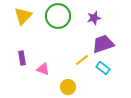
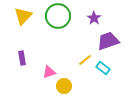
purple star: rotated 24 degrees counterclockwise
purple trapezoid: moved 5 px right, 3 px up
yellow line: moved 3 px right
pink triangle: moved 6 px right, 3 px down; rotated 40 degrees counterclockwise
yellow circle: moved 4 px left, 1 px up
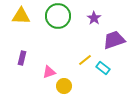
yellow triangle: moved 2 px left; rotated 48 degrees clockwise
purple trapezoid: moved 6 px right, 1 px up
purple rectangle: rotated 24 degrees clockwise
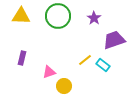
cyan rectangle: moved 3 px up
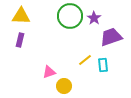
green circle: moved 12 px right
purple trapezoid: moved 3 px left, 3 px up
purple rectangle: moved 2 px left, 18 px up
cyan rectangle: rotated 48 degrees clockwise
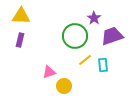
green circle: moved 5 px right, 20 px down
purple trapezoid: moved 1 px right, 1 px up
